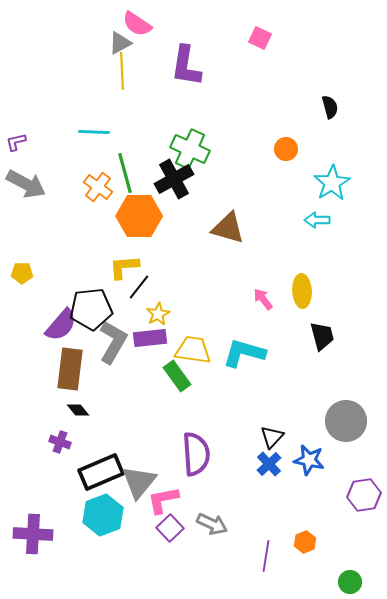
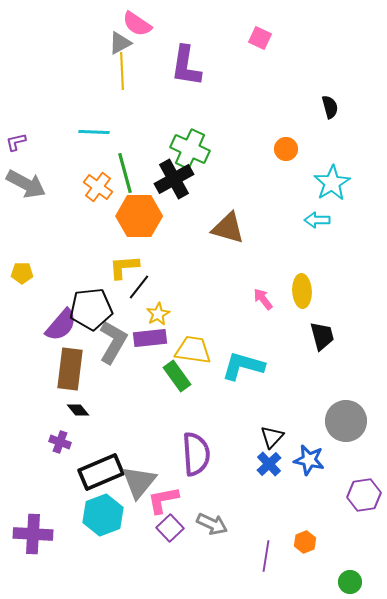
cyan L-shape at (244, 353): moved 1 px left, 13 px down
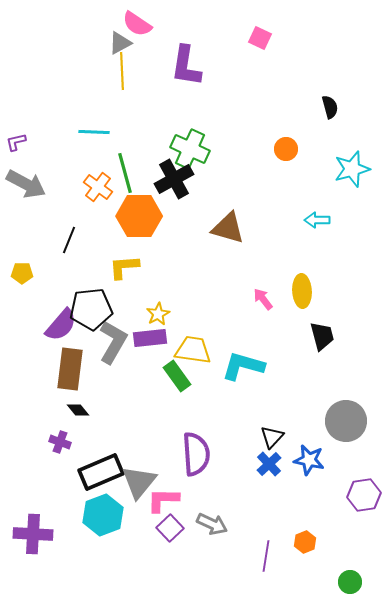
cyan star at (332, 183): moved 20 px right, 14 px up; rotated 15 degrees clockwise
black line at (139, 287): moved 70 px left, 47 px up; rotated 16 degrees counterclockwise
pink L-shape at (163, 500): rotated 12 degrees clockwise
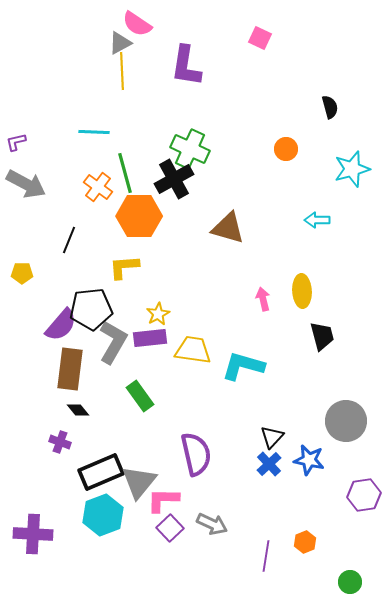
pink arrow at (263, 299): rotated 25 degrees clockwise
green rectangle at (177, 376): moved 37 px left, 20 px down
purple semicircle at (196, 454): rotated 9 degrees counterclockwise
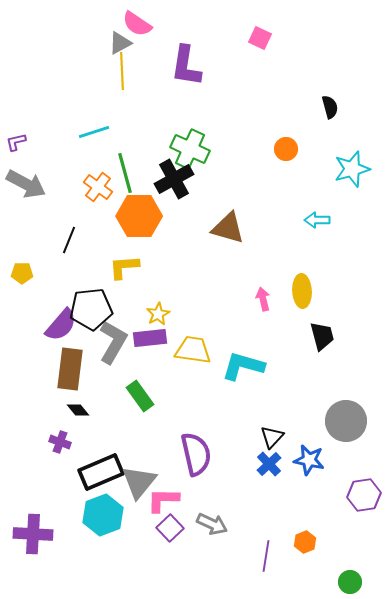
cyan line at (94, 132): rotated 20 degrees counterclockwise
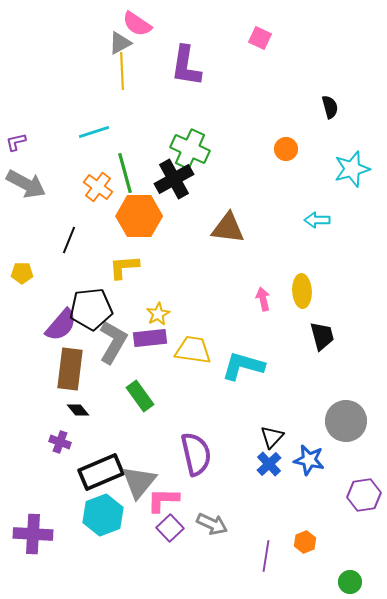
brown triangle at (228, 228): rotated 9 degrees counterclockwise
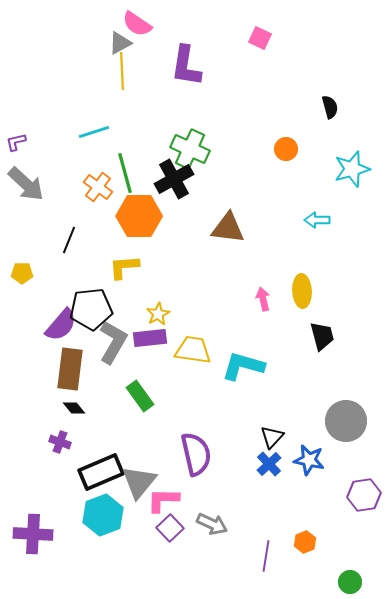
gray arrow at (26, 184): rotated 15 degrees clockwise
black diamond at (78, 410): moved 4 px left, 2 px up
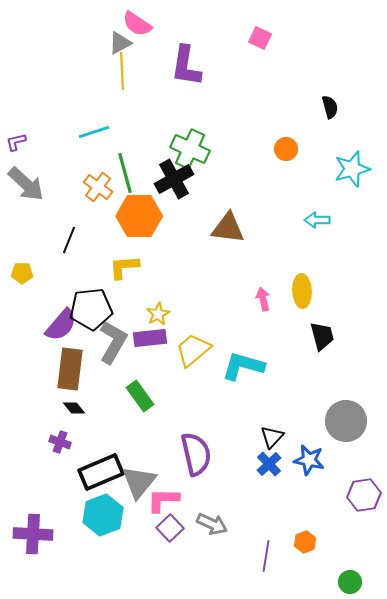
yellow trapezoid at (193, 350): rotated 48 degrees counterclockwise
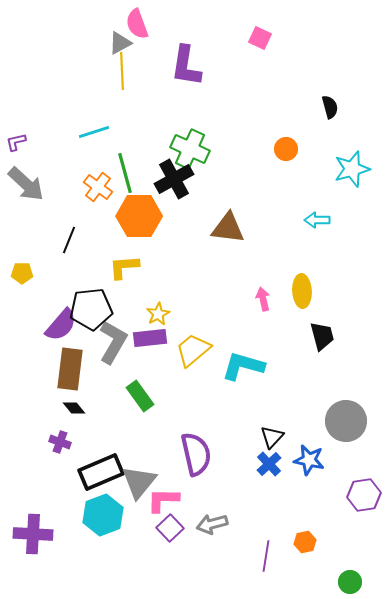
pink semicircle at (137, 24): rotated 36 degrees clockwise
gray arrow at (212, 524): rotated 140 degrees clockwise
orange hexagon at (305, 542): rotated 10 degrees clockwise
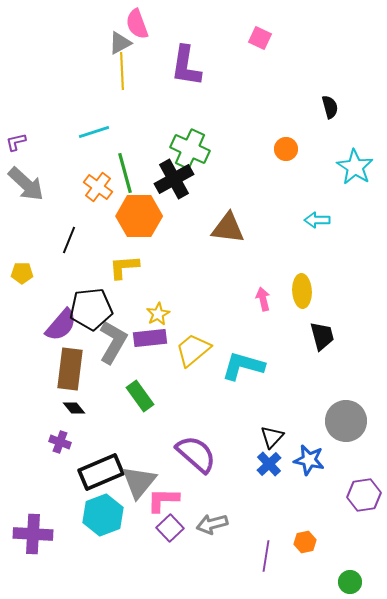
cyan star at (352, 169): moved 3 px right, 2 px up; rotated 24 degrees counterclockwise
purple semicircle at (196, 454): rotated 36 degrees counterclockwise
